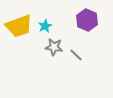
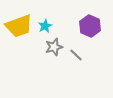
purple hexagon: moved 3 px right, 6 px down
gray star: rotated 24 degrees counterclockwise
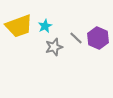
purple hexagon: moved 8 px right, 12 px down
gray line: moved 17 px up
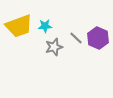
cyan star: rotated 24 degrees clockwise
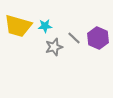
yellow trapezoid: moved 1 px left; rotated 36 degrees clockwise
gray line: moved 2 px left
